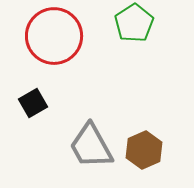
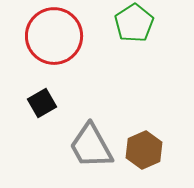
black square: moved 9 px right
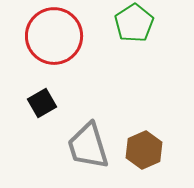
gray trapezoid: moved 3 px left; rotated 12 degrees clockwise
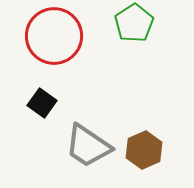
black square: rotated 24 degrees counterclockwise
gray trapezoid: rotated 39 degrees counterclockwise
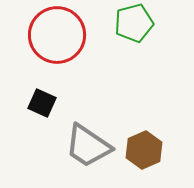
green pentagon: rotated 18 degrees clockwise
red circle: moved 3 px right, 1 px up
black square: rotated 12 degrees counterclockwise
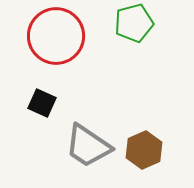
red circle: moved 1 px left, 1 px down
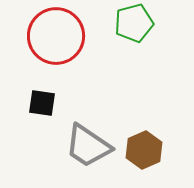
black square: rotated 16 degrees counterclockwise
